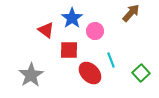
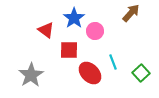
blue star: moved 2 px right
cyan line: moved 2 px right, 2 px down
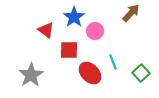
blue star: moved 1 px up
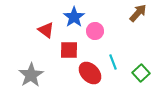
brown arrow: moved 7 px right
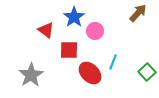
cyan line: rotated 42 degrees clockwise
green square: moved 6 px right, 1 px up
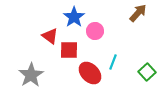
red triangle: moved 4 px right, 6 px down
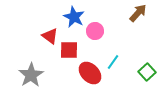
blue star: rotated 10 degrees counterclockwise
cyan line: rotated 14 degrees clockwise
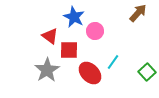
gray star: moved 16 px right, 5 px up
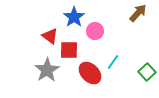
blue star: rotated 10 degrees clockwise
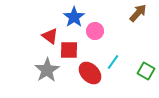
green square: moved 1 px left, 1 px up; rotated 18 degrees counterclockwise
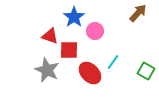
red triangle: rotated 18 degrees counterclockwise
gray star: rotated 15 degrees counterclockwise
